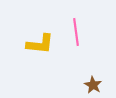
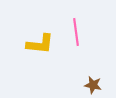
brown star: rotated 18 degrees counterclockwise
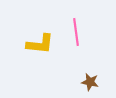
brown star: moved 3 px left, 3 px up
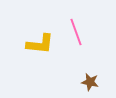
pink line: rotated 12 degrees counterclockwise
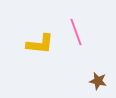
brown star: moved 8 px right, 1 px up
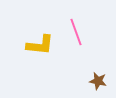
yellow L-shape: moved 1 px down
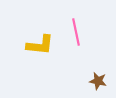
pink line: rotated 8 degrees clockwise
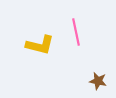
yellow L-shape: rotated 8 degrees clockwise
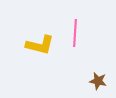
pink line: moved 1 px left, 1 px down; rotated 16 degrees clockwise
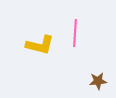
brown star: rotated 18 degrees counterclockwise
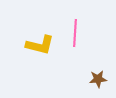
brown star: moved 2 px up
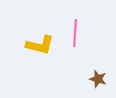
brown star: rotated 24 degrees clockwise
